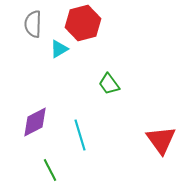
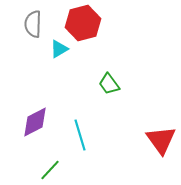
green line: rotated 70 degrees clockwise
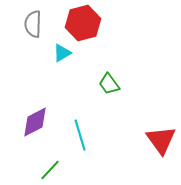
cyan triangle: moved 3 px right, 4 px down
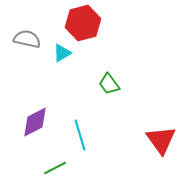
gray semicircle: moved 6 px left, 15 px down; rotated 100 degrees clockwise
green line: moved 5 px right, 2 px up; rotated 20 degrees clockwise
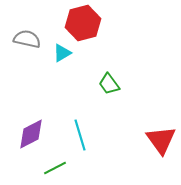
purple diamond: moved 4 px left, 12 px down
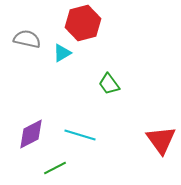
cyan line: rotated 56 degrees counterclockwise
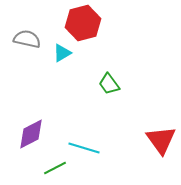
cyan line: moved 4 px right, 13 px down
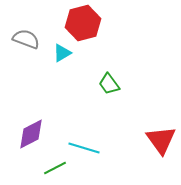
gray semicircle: moved 1 px left; rotated 8 degrees clockwise
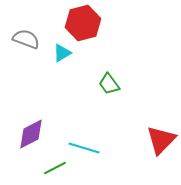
red triangle: rotated 20 degrees clockwise
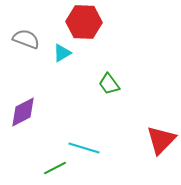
red hexagon: moved 1 px right, 1 px up; rotated 16 degrees clockwise
purple diamond: moved 8 px left, 22 px up
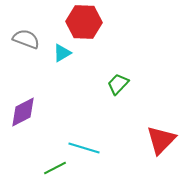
green trapezoid: moved 9 px right; rotated 80 degrees clockwise
